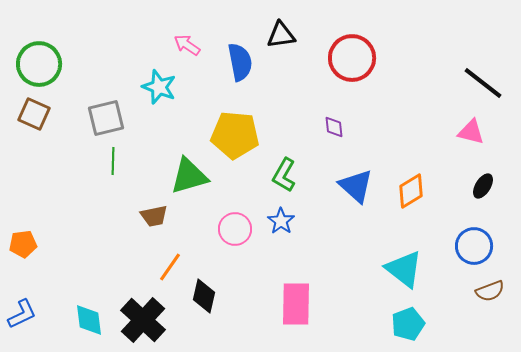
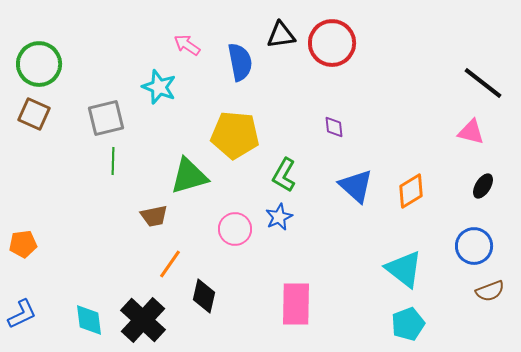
red circle: moved 20 px left, 15 px up
blue star: moved 2 px left, 4 px up; rotated 12 degrees clockwise
orange line: moved 3 px up
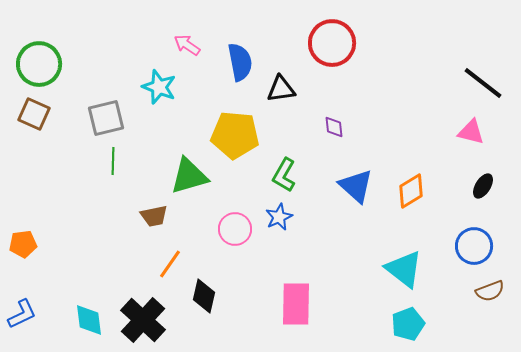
black triangle: moved 54 px down
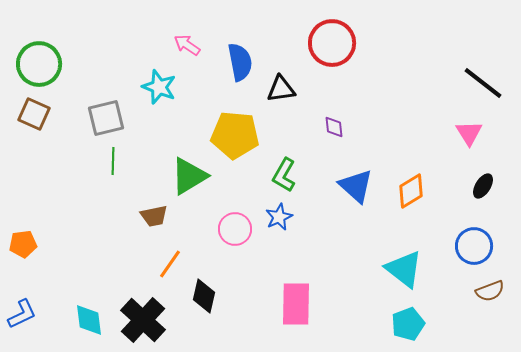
pink triangle: moved 2 px left, 1 px down; rotated 44 degrees clockwise
green triangle: rotated 15 degrees counterclockwise
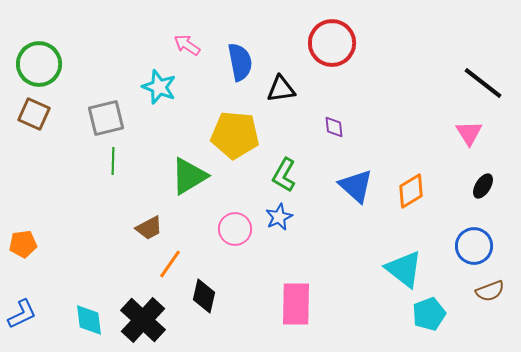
brown trapezoid: moved 5 px left, 12 px down; rotated 16 degrees counterclockwise
cyan pentagon: moved 21 px right, 10 px up
